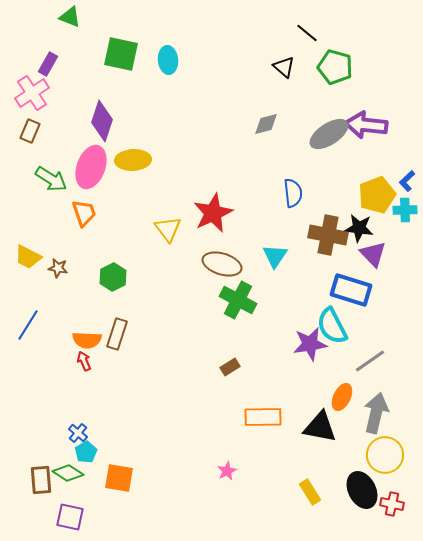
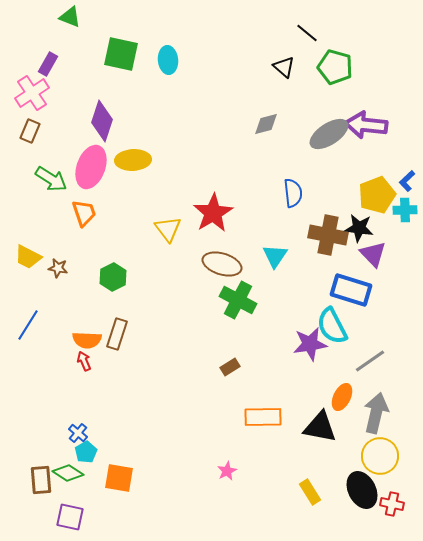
red star at (213, 213): rotated 6 degrees counterclockwise
yellow circle at (385, 455): moved 5 px left, 1 px down
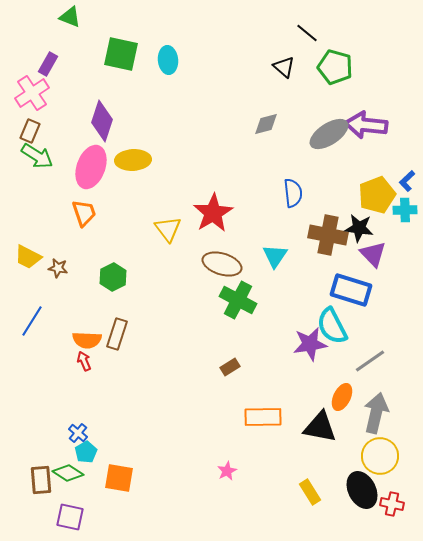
green arrow at (51, 179): moved 14 px left, 23 px up
blue line at (28, 325): moved 4 px right, 4 px up
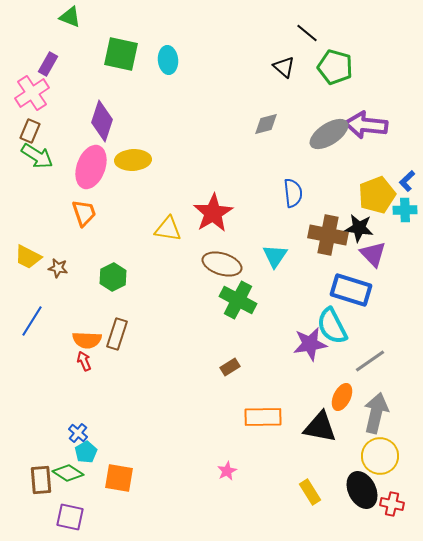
yellow triangle at (168, 229): rotated 44 degrees counterclockwise
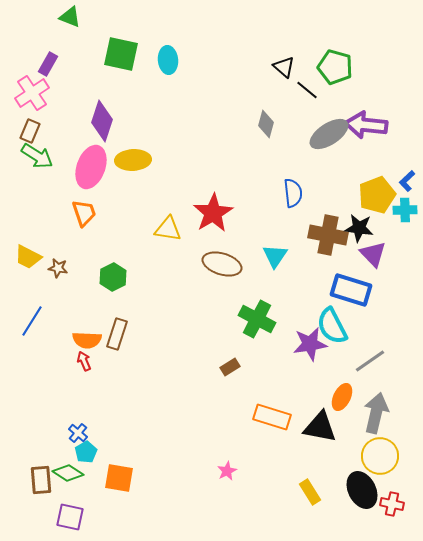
black line at (307, 33): moved 57 px down
gray diamond at (266, 124): rotated 60 degrees counterclockwise
green cross at (238, 300): moved 19 px right, 19 px down
orange rectangle at (263, 417): moved 9 px right; rotated 18 degrees clockwise
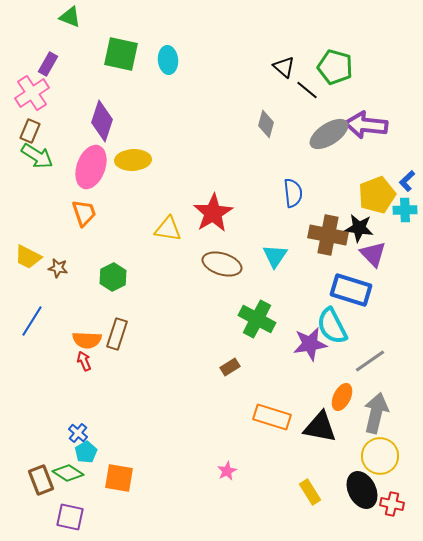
brown rectangle at (41, 480): rotated 16 degrees counterclockwise
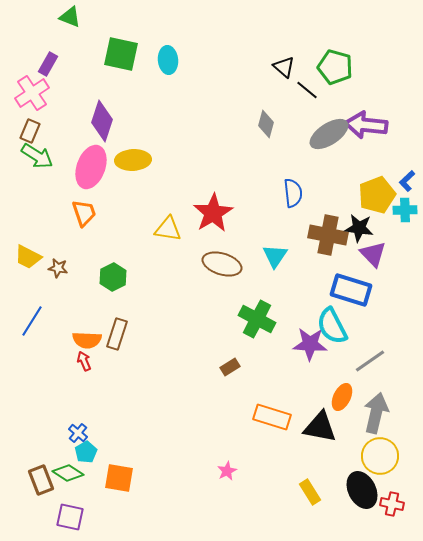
purple star at (310, 344): rotated 12 degrees clockwise
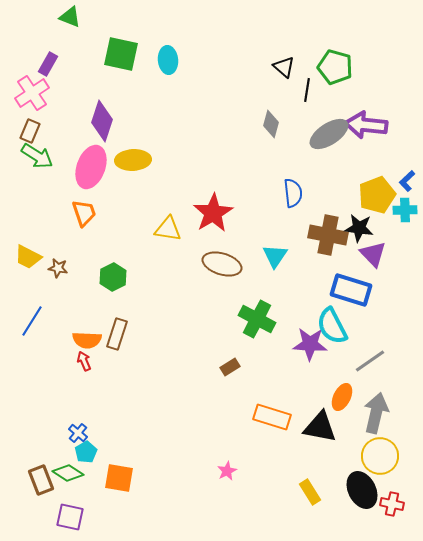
black line at (307, 90): rotated 60 degrees clockwise
gray diamond at (266, 124): moved 5 px right
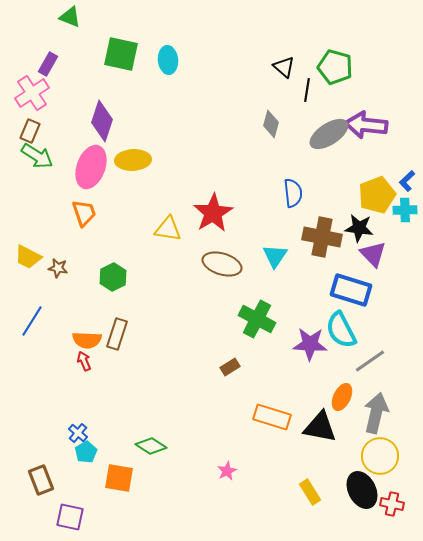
brown cross at (328, 235): moved 6 px left, 2 px down
cyan semicircle at (332, 326): moved 9 px right, 4 px down
green diamond at (68, 473): moved 83 px right, 27 px up
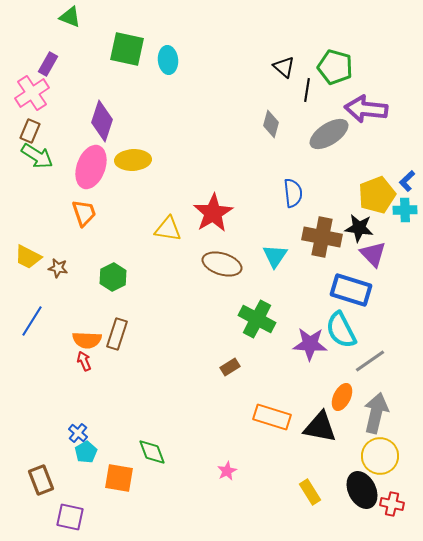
green square at (121, 54): moved 6 px right, 5 px up
purple arrow at (366, 125): moved 16 px up
green diamond at (151, 446): moved 1 px right, 6 px down; rotated 36 degrees clockwise
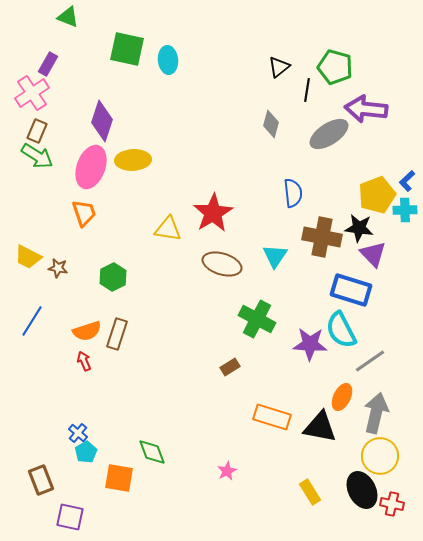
green triangle at (70, 17): moved 2 px left
black triangle at (284, 67): moved 5 px left; rotated 40 degrees clockwise
brown rectangle at (30, 131): moved 7 px right
orange semicircle at (87, 340): moved 9 px up; rotated 20 degrees counterclockwise
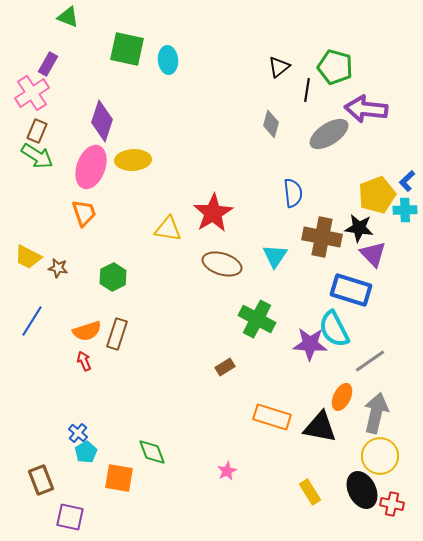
cyan semicircle at (341, 330): moved 7 px left, 1 px up
brown rectangle at (230, 367): moved 5 px left
